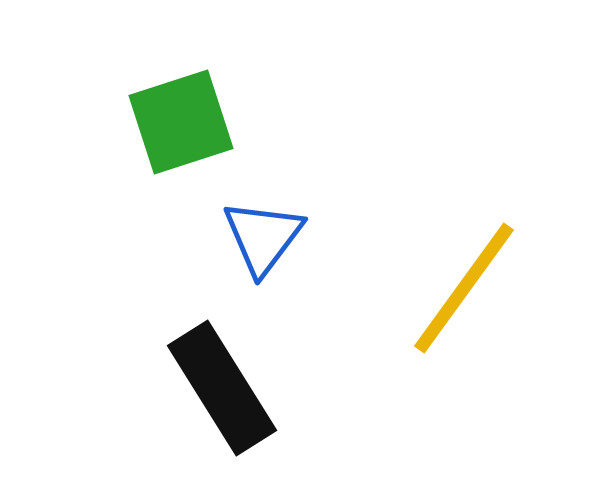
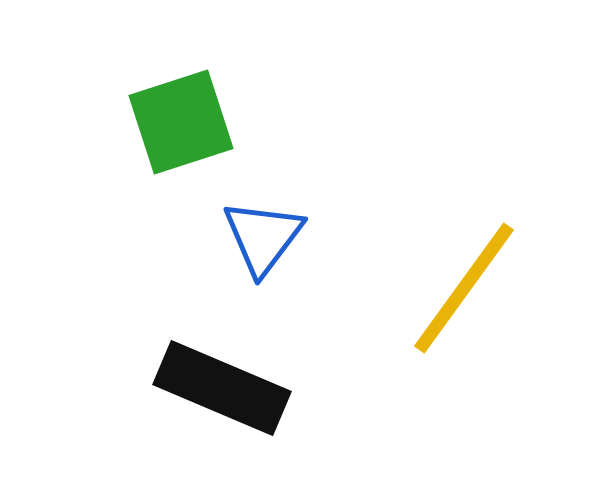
black rectangle: rotated 35 degrees counterclockwise
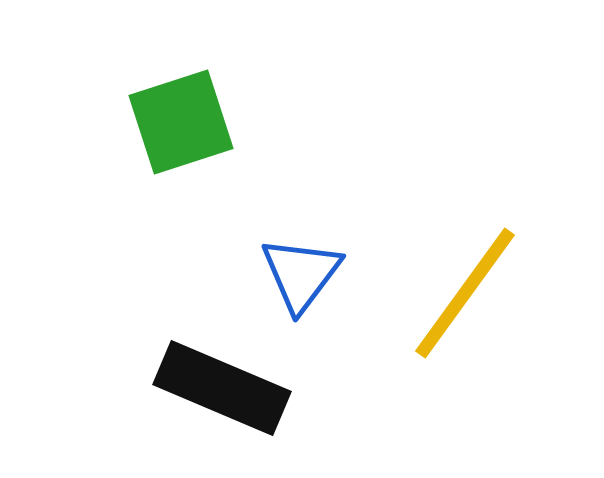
blue triangle: moved 38 px right, 37 px down
yellow line: moved 1 px right, 5 px down
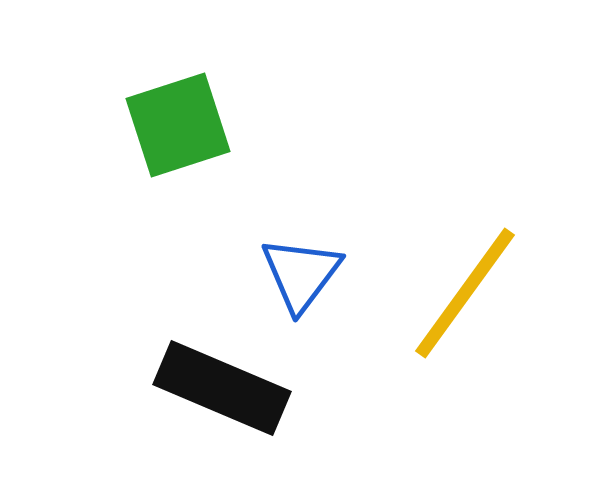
green square: moved 3 px left, 3 px down
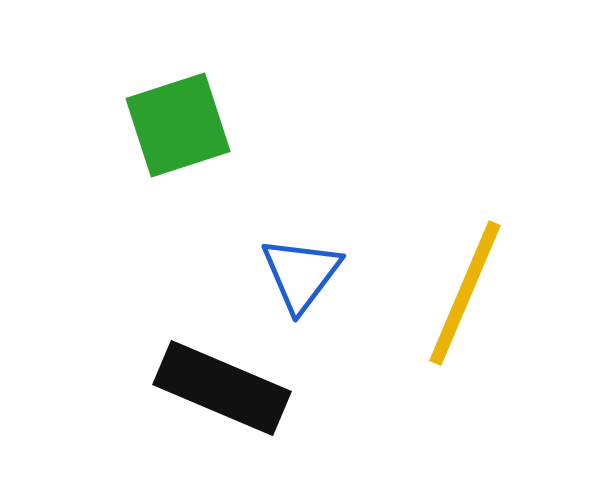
yellow line: rotated 13 degrees counterclockwise
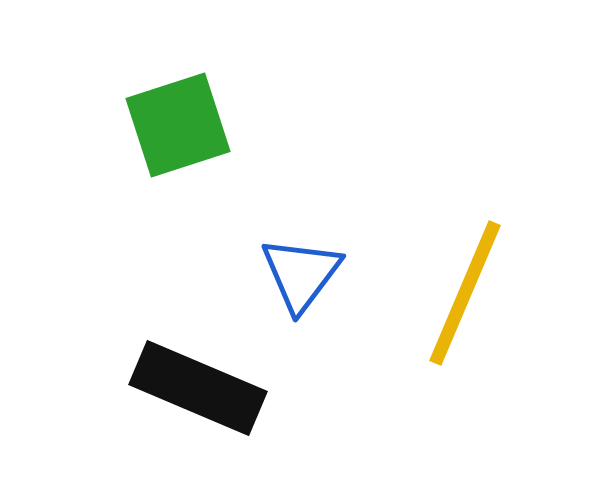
black rectangle: moved 24 px left
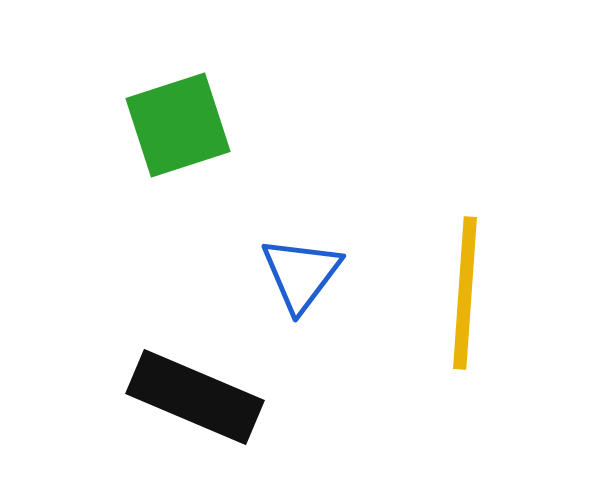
yellow line: rotated 19 degrees counterclockwise
black rectangle: moved 3 px left, 9 px down
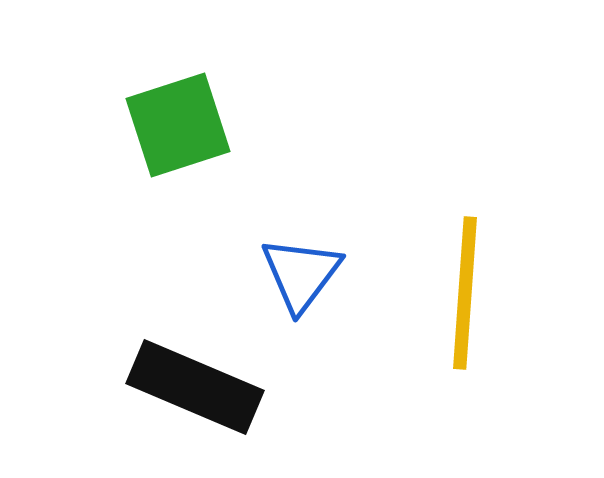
black rectangle: moved 10 px up
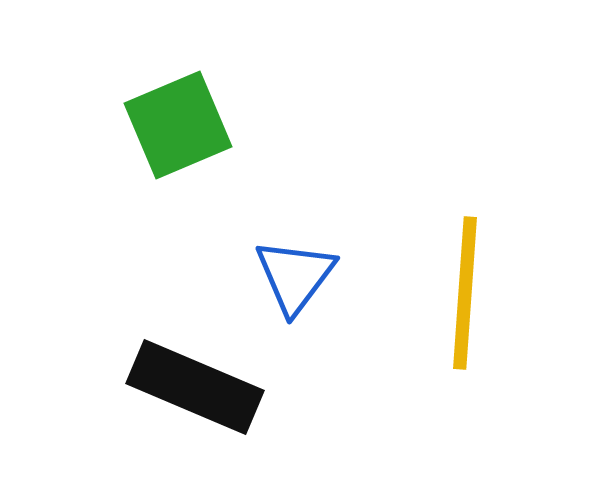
green square: rotated 5 degrees counterclockwise
blue triangle: moved 6 px left, 2 px down
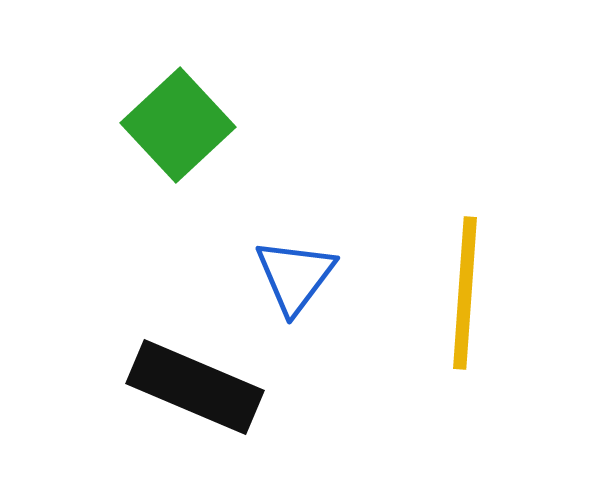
green square: rotated 20 degrees counterclockwise
